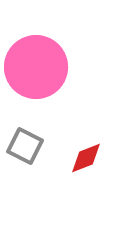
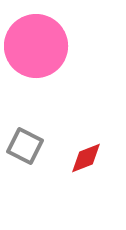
pink circle: moved 21 px up
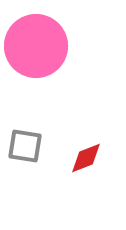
gray square: rotated 18 degrees counterclockwise
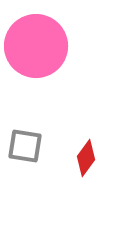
red diamond: rotated 33 degrees counterclockwise
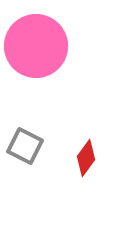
gray square: rotated 18 degrees clockwise
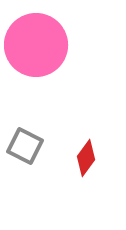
pink circle: moved 1 px up
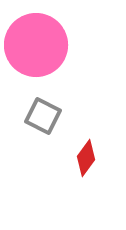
gray square: moved 18 px right, 30 px up
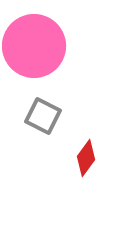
pink circle: moved 2 px left, 1 px down
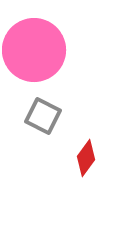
pink circle: moved 4 px down
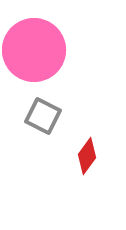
red diamond: moved 1 px right, 2 px up
